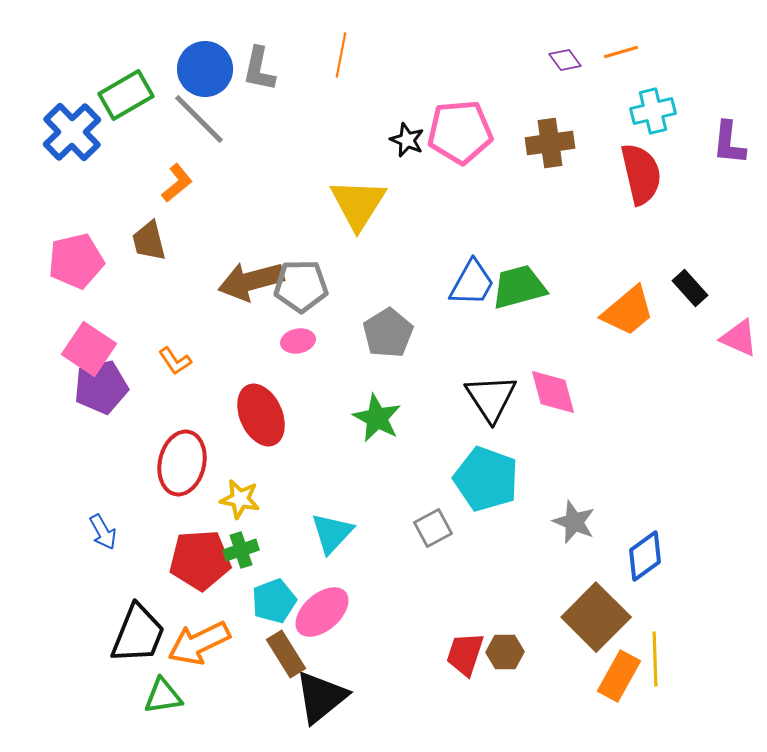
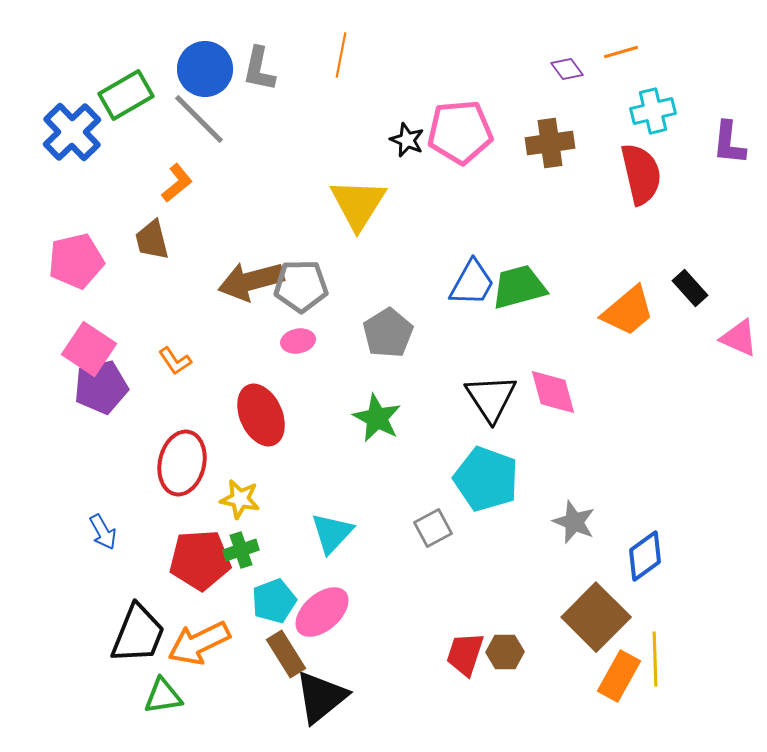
purple diamond at (565, 60): moved 2 px right, 9 px down
brown trapezoid at (149, 241): moved 3 px right, 1 px up
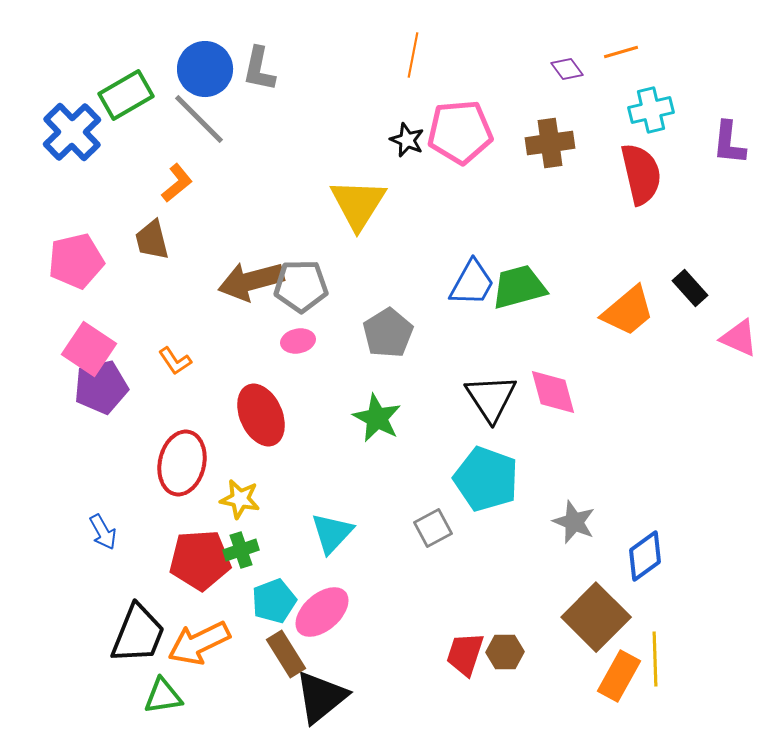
orange line at (341, 55): moved 72 px right
cyan cross at (653, 111): moved 2 px left, 1 px up
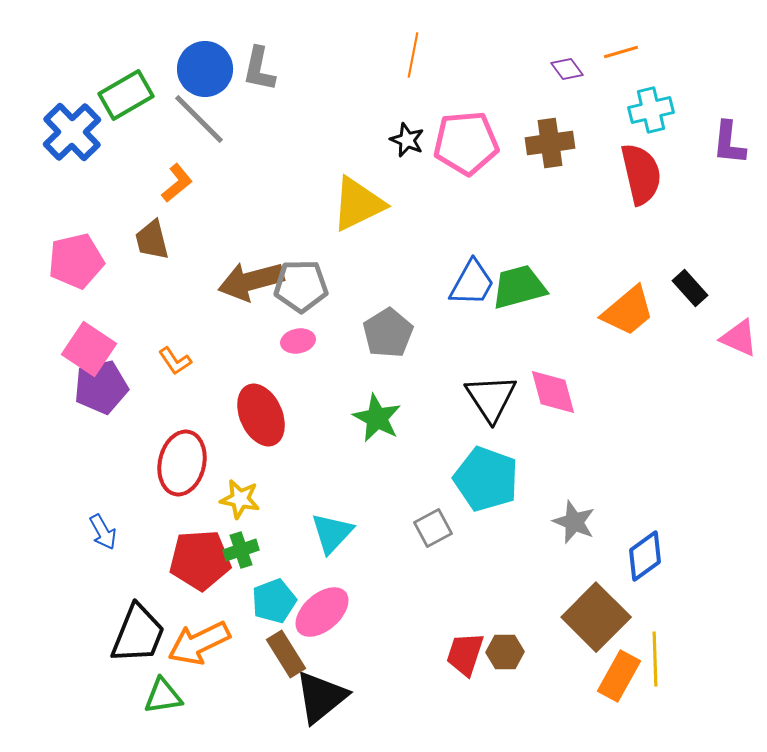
pink pentagon at (460, 132): moved 6 px right, 11 px down
yellow triangle at (358, 204): rotated 32 degrees clockwise
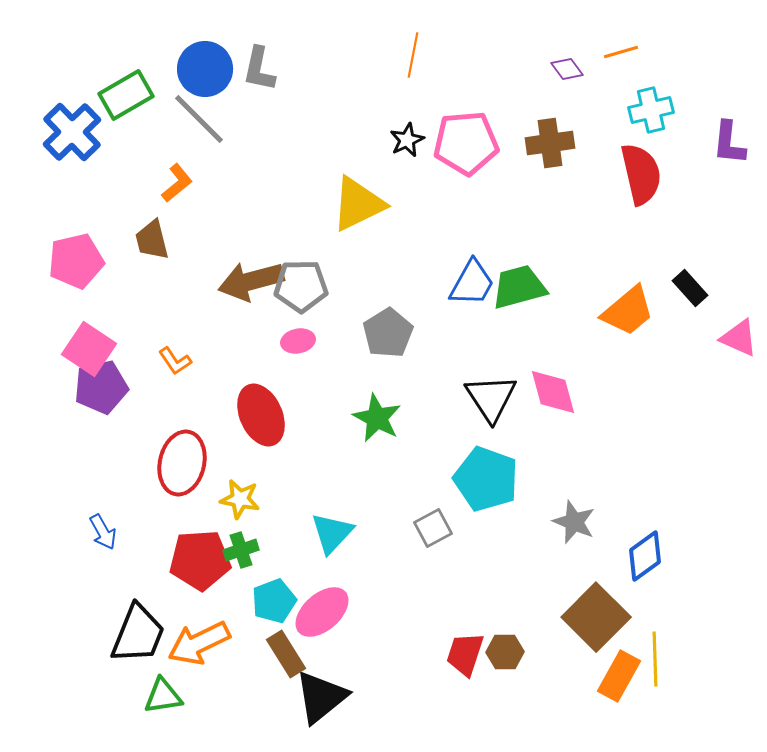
black star at (407, 140): rotated 24 degrees clockwise
